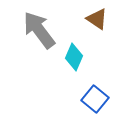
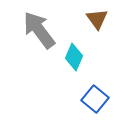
brown triangle: rotated 20 degrees clockwise
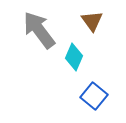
brown triangle: moved 5 px left, 2 px down
blue square: moved 1 px left, 3 px up
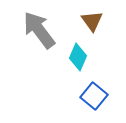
cyan diamond: moved 4 px right
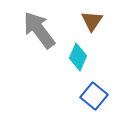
brown triangle: rotated 10 degrees clockwise
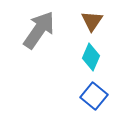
gray arrow: rotated 72 degrees clockwise
cyan diamond: moved 13 px right
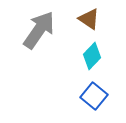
brown triangle: moved 3 px left, 2 px up; rotated 30 degrees counterclockwise
cyan diamond: moved 1 px right, 1 px up; rotated 20 degrees clockwise
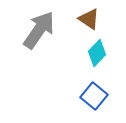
cyan diamond: moved 5 px right, 3 px up
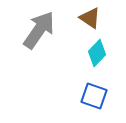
brown triangle: moved 1 px right, 1 px up
blue square: rotated 20 degrees counterclockwise
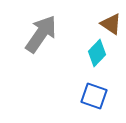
brown triangle: moved 21 px right, 6 px down
gray arrow: moved 2 px right, 4 px down
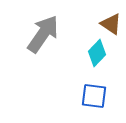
gray arrow: moved 2 px right
blue square: rotated 12 degrees counterclockwise
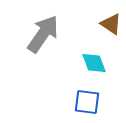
cyan diamond: moved 3 px left, 10 px down; rotated 64 degrees counterclockwise
blue square: moved 7 px left, 6 px down
